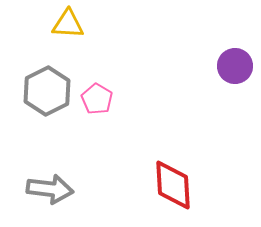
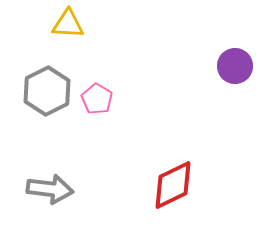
red diamond: rotated 68 degrees clockwise
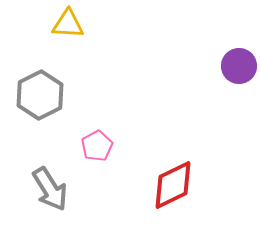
purple circle: moved 4 px right
gray hexagon: moved 7 px left, 4 px down
pink pentagon: moved 47 px down; rotated 12 degrees clockwise
gray arrow: rotated 51 degrees clockwise
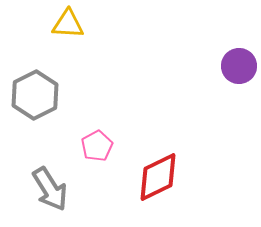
gray hexagon: moved 5 px left
red diamond: moved 15 px left, 8 px up
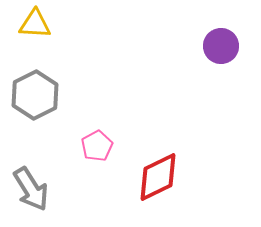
yellow triangle: moved 33 px left
purple circle: moved 18 px left, 20 px up
gray arrow: moved 19 px left
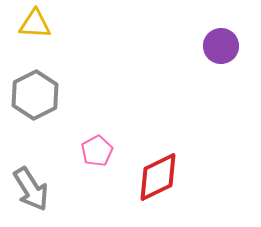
pink pentagon: moved 5 px down
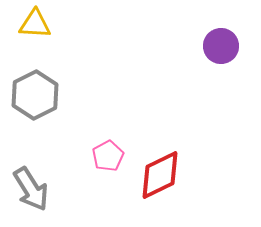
pink pentagon: moved 11 px right, 5 px down
red diamond: moved 2 px right, 2 px up
